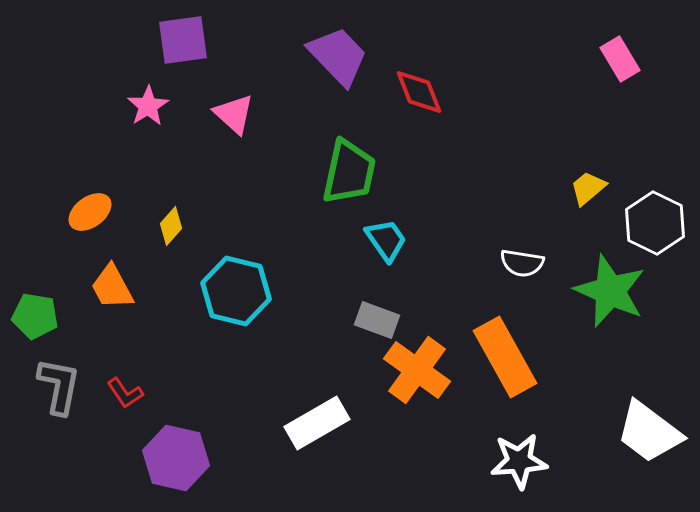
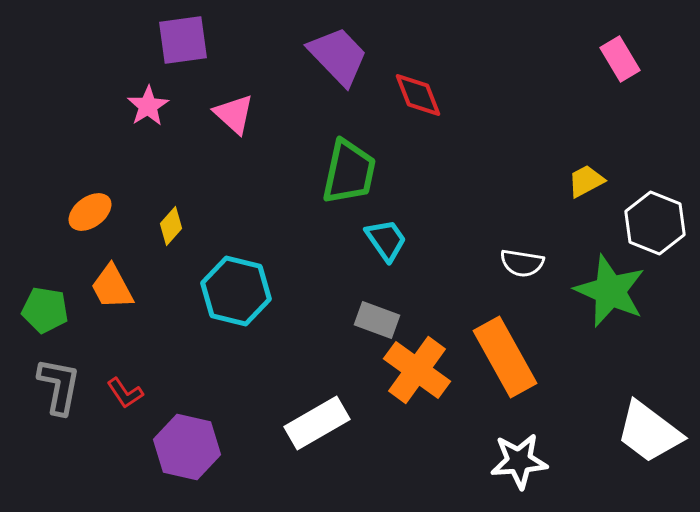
red diamond: moved 1 px left, 3 px down
yellow trapezoid: moved 2 px left, 7 px up; rotated 12 degrees clockwise
white hexagon: rotated 4 degrees counterclockwise
green pentagon: moved 10 px right, 6 px up
purple hexagon: moved 11 px right, 11 px up
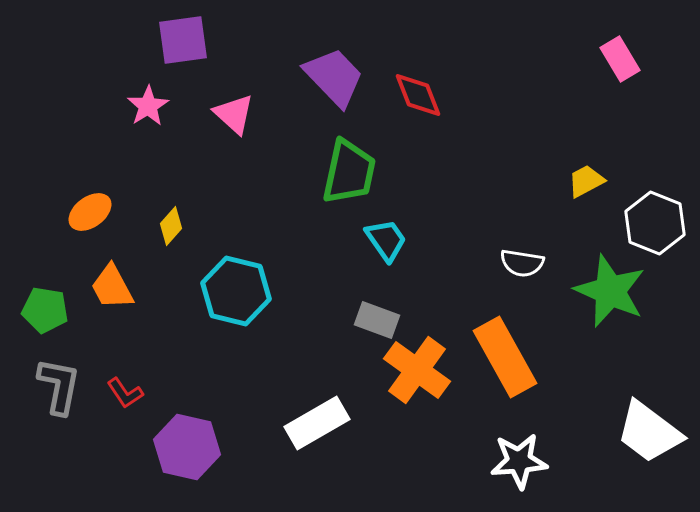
purple trapezoid: moved 4 px left, 21 px down
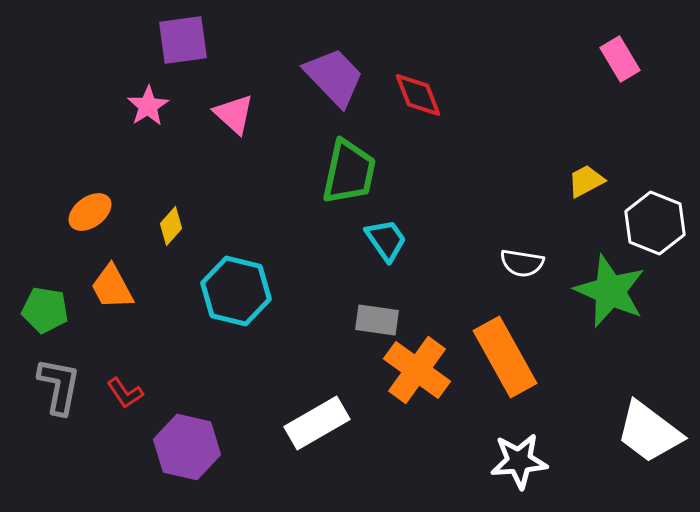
gray rectangle: rotated 12 degrees counterclockwise
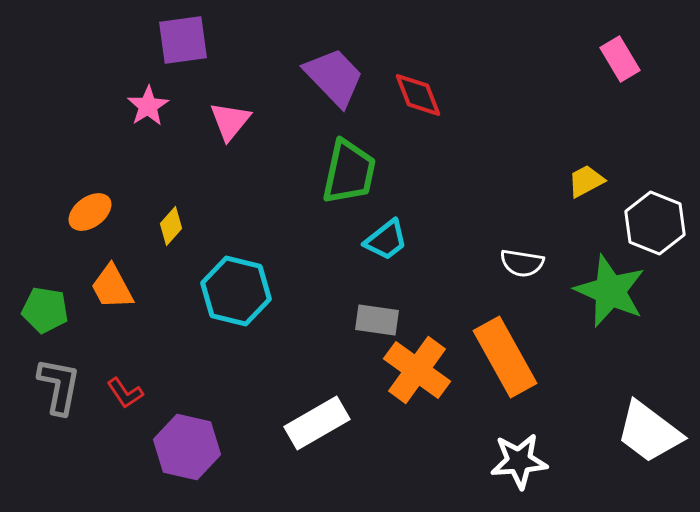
pink triangle: moved 4 px left, 7 px down; rotated 27 degrees clockwise
cyan trapezoid: rotated 87 degrees clockwise
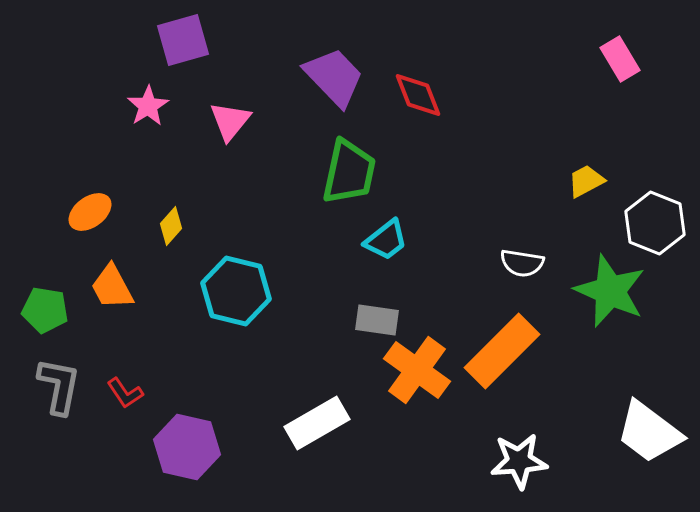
purple square: rotated 8 degrees counterclockwise
orange rectangle: moved 3 px left, 6 px up; rotated 74 degrees clockwise
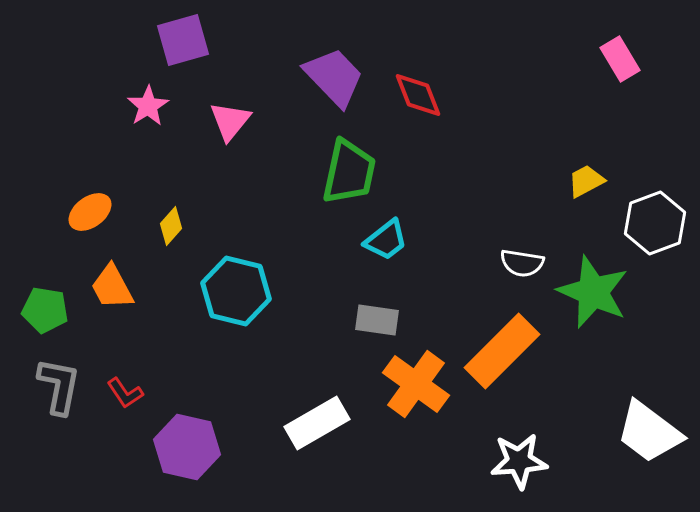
white hexagon: rotated 18 degrees clockwise
green star: moved 17 px left, 1 px down
orange cross: moved 1 px left, 14 px down
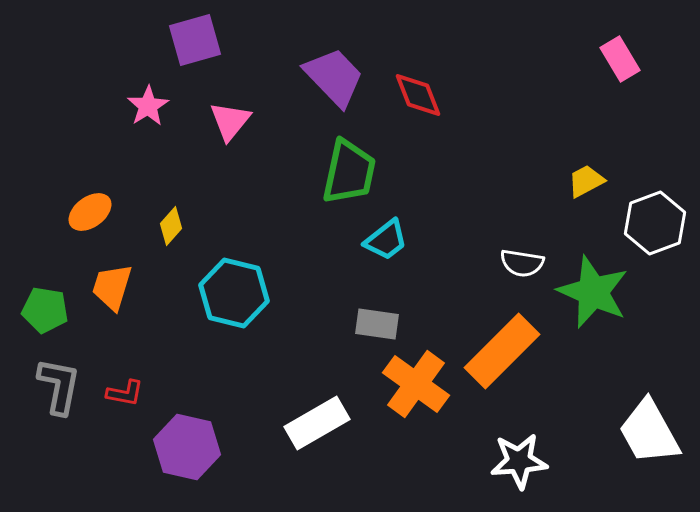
purple square: moved 12 px right
orange trapezoid: rotated 45 degrees clockwise
cyan hexagon: moved 2 px left, 2 px down
gray rectangle: moved 4 px down
red L-shape: rotated 45 degrees counterclockwise
white trapezoid: rotated 24 degrees clockwise
